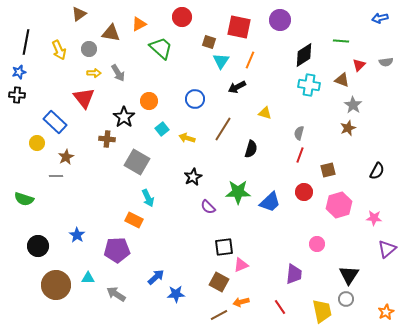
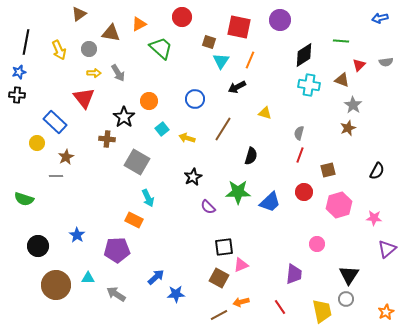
black semicircle at (251, 149): moved 7 px down
brown square at (219, 282): moved 4 px up
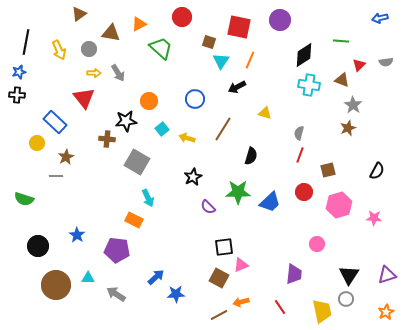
black star at (124, 117): moved 2 px right, 4 px down; rotated 30 degrees clockwise
purple triangle at (387, 249): moved 26 px down; rotated 24 degrees clockwise
purple pentagon at (117, 250): rotated 10 degrees clockwise
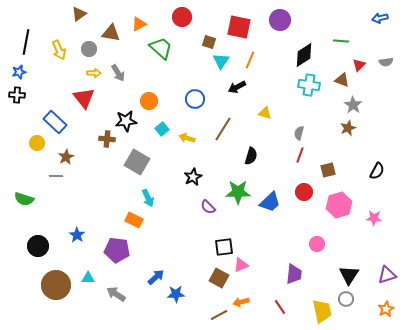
orange star at (386, 312): moved 3 px up
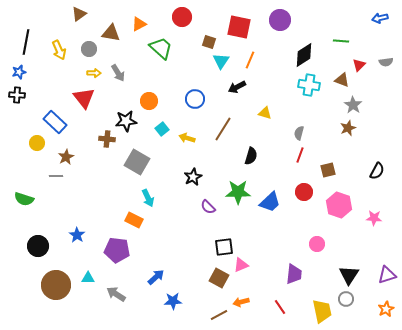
pink hexagon at (339, 205): rotated 25 degrees counterclockwise
blue star at (176, 294): moved 3 px left, 7 px down
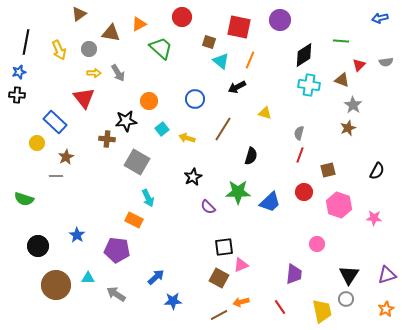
cyan triangle at (221, 61): rotated 24 degrees counterclockwise
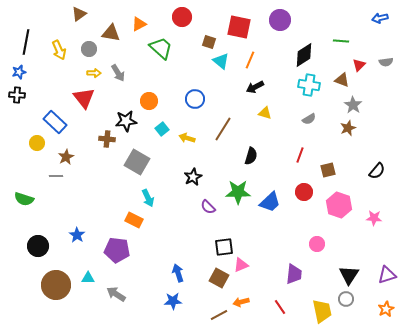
black arrow at (237, 87): moved 18 px right
gray semicircle at (299, 133): moved 10 px right, 14 px up; rotated 136 degrees counterclockwise
black semicircle at (377, 171): rotated 12 degrees clockwise
blue arrow at (156, 277): moved 22 px right, 4 px up; rotated 66 degrees counterclockwise
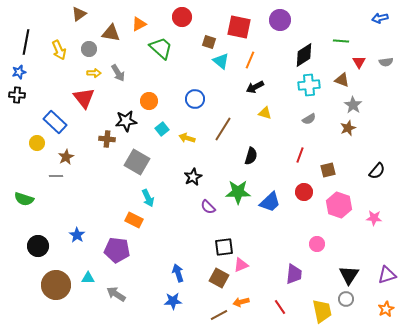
red triangle at (359, 65): moved 3 px up; rotated 16 degrees counterclockwise
cyan cross at (309, 85): rotated 15 degrees counterclockwise
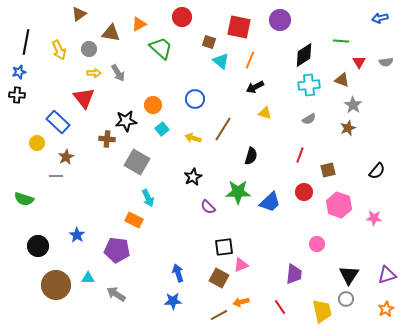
orange circle at (149, 101): moved 4 px right, 4 px down
blue rectangle at (55, 122): moved 3 px right
yellow arrow at (187, 138): moved 6 px right
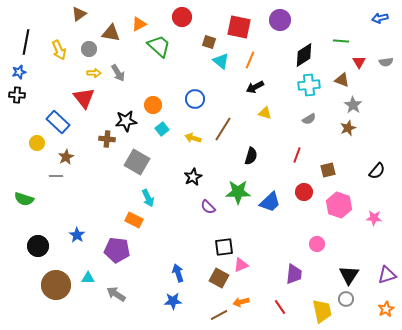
green trapezoid at (161, 48): moved 2 px left, 2 px up
red line at (300, 155): moved 3 px left
